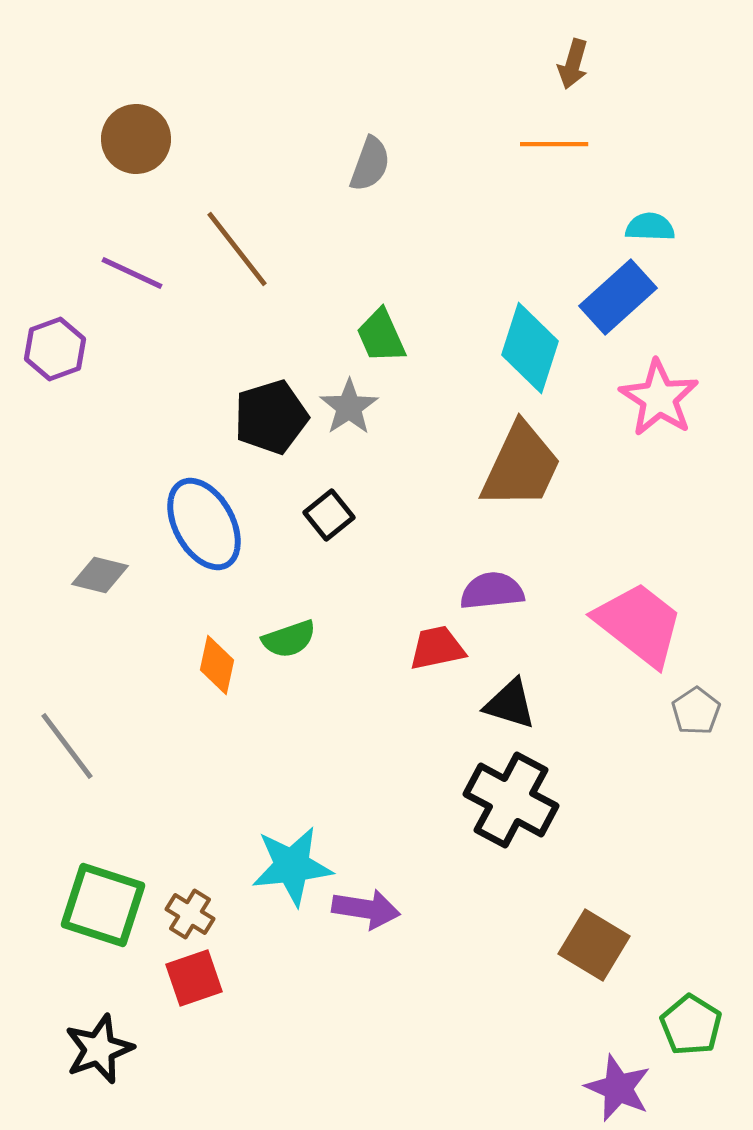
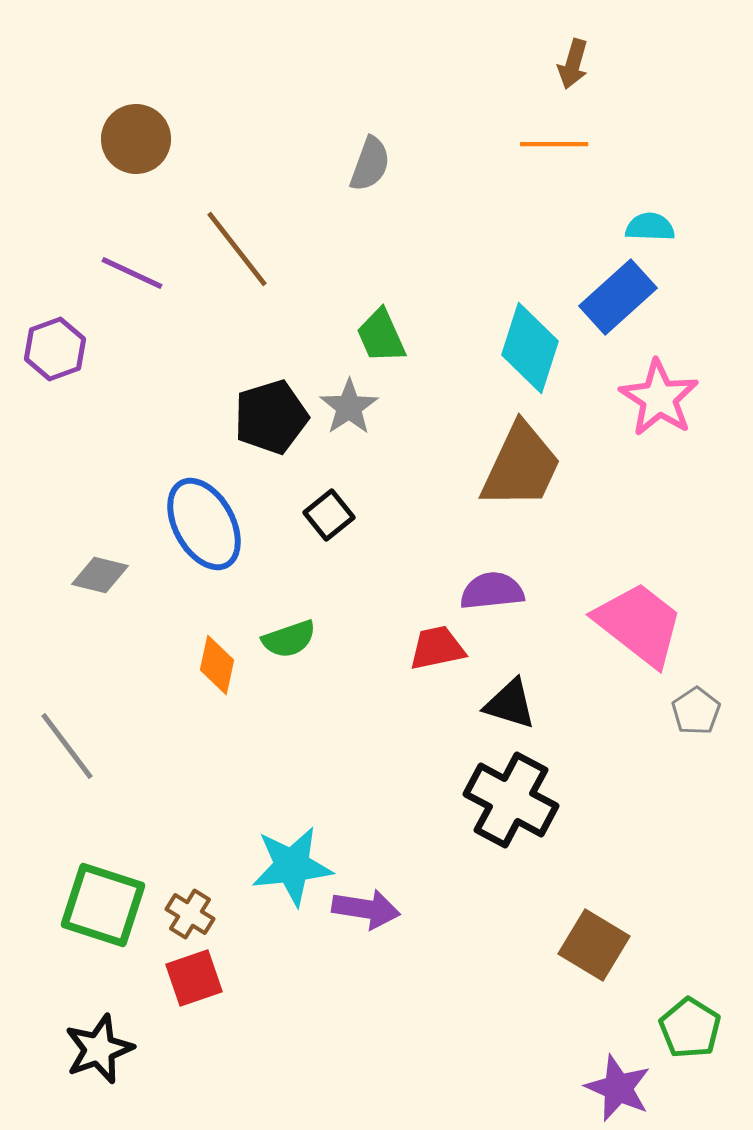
green pentagon: moved 1 px left, 3 px down
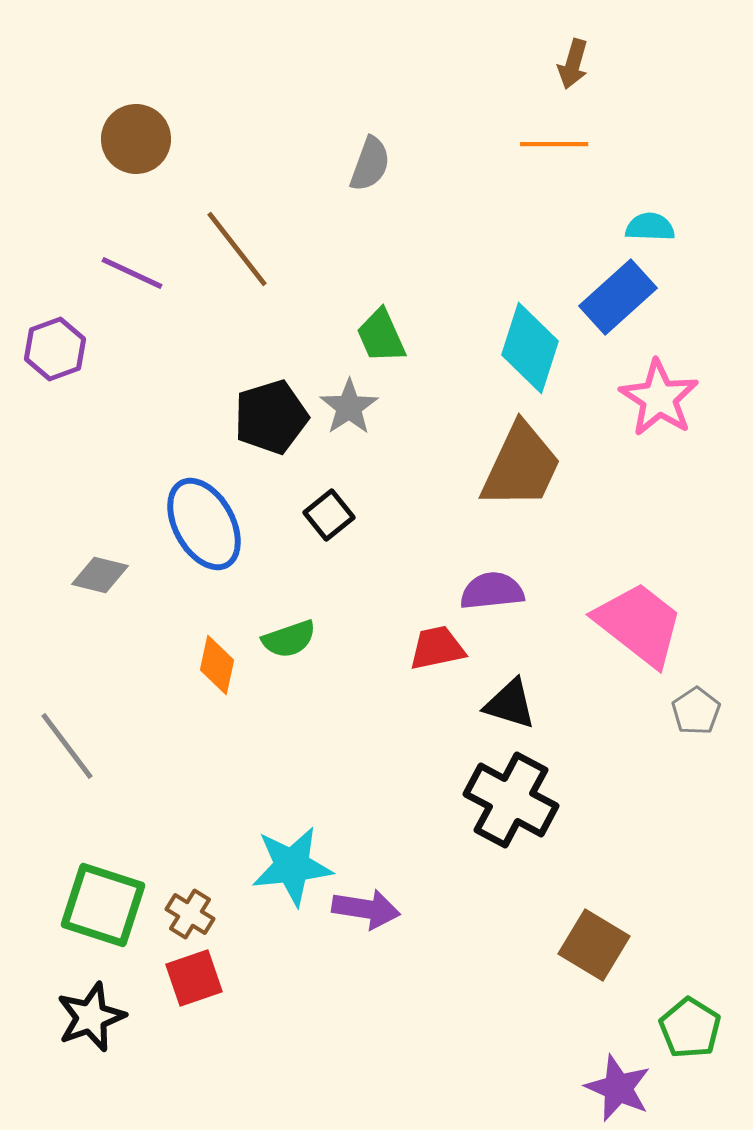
black star: moved 8 px left, 32 px up
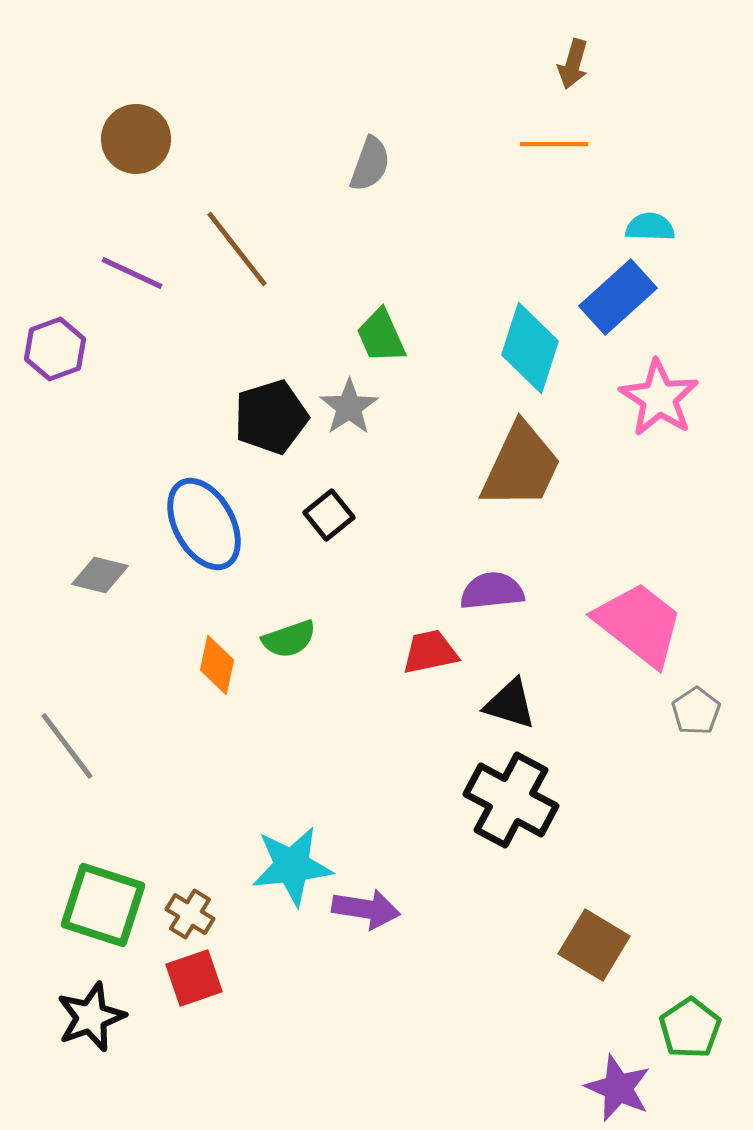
red trapezoid: moved 7 px left, 4 px down
green pentagon: rotated 6 degrees clockwise
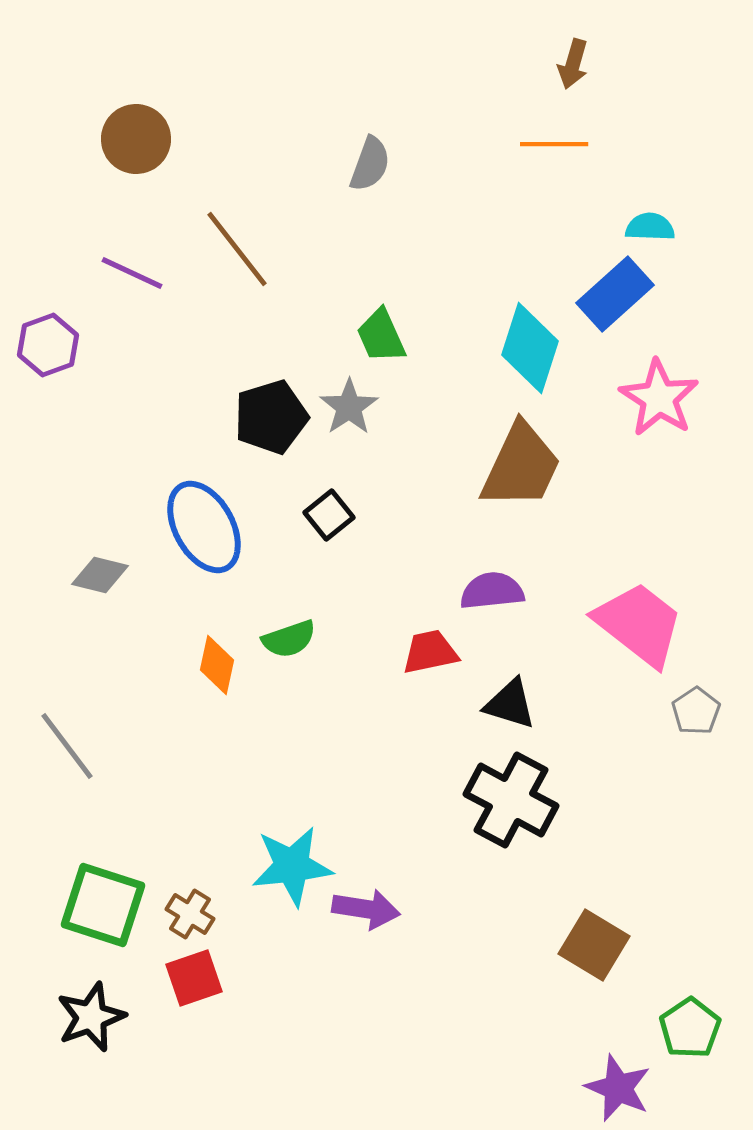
blue rectangle: moved 3 px left, 3 px up
purple hexagon: moved 7 px left, 4 px up
blue ellipse: moved 3 px down
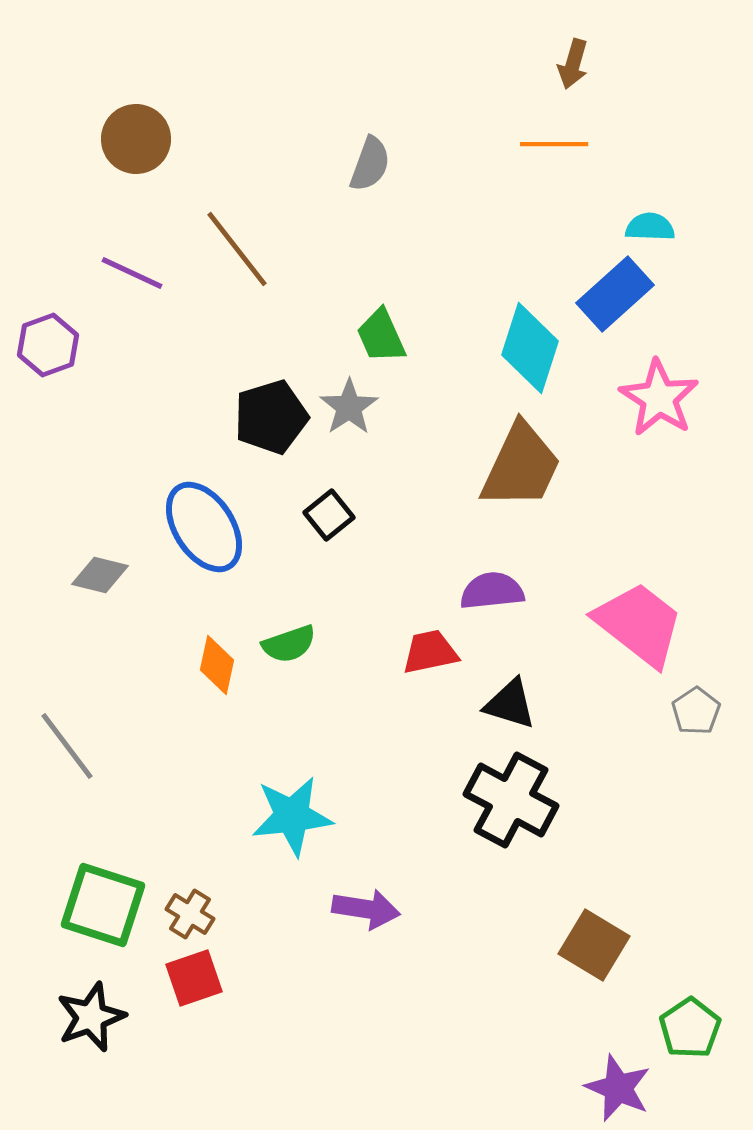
blue ellipse: rotated 4 degrees counterclockwise
green semicircle: moved 5 px down
cyan star: moved 50 px up
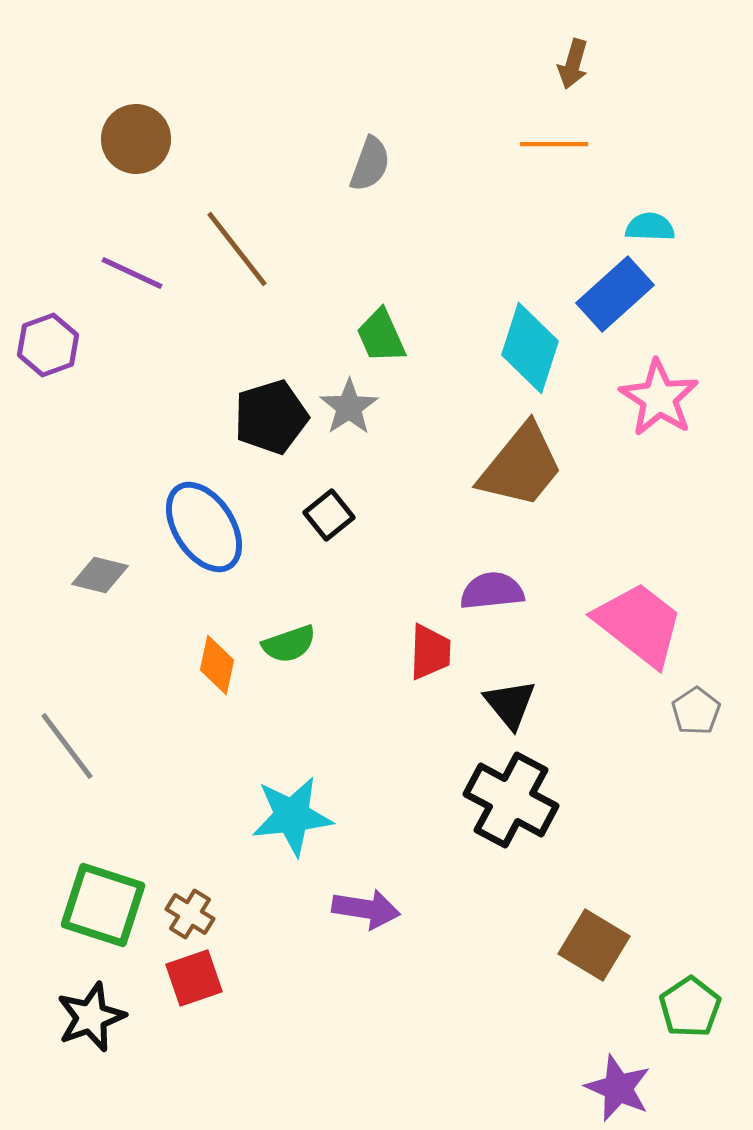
brown trapezoid: rotated 14 degrees clockwise
red trapezoid: rotated 104 degrees clockwise
black triangle: rotated 34 degrees clockwise
green pentagon: moved 21 px up
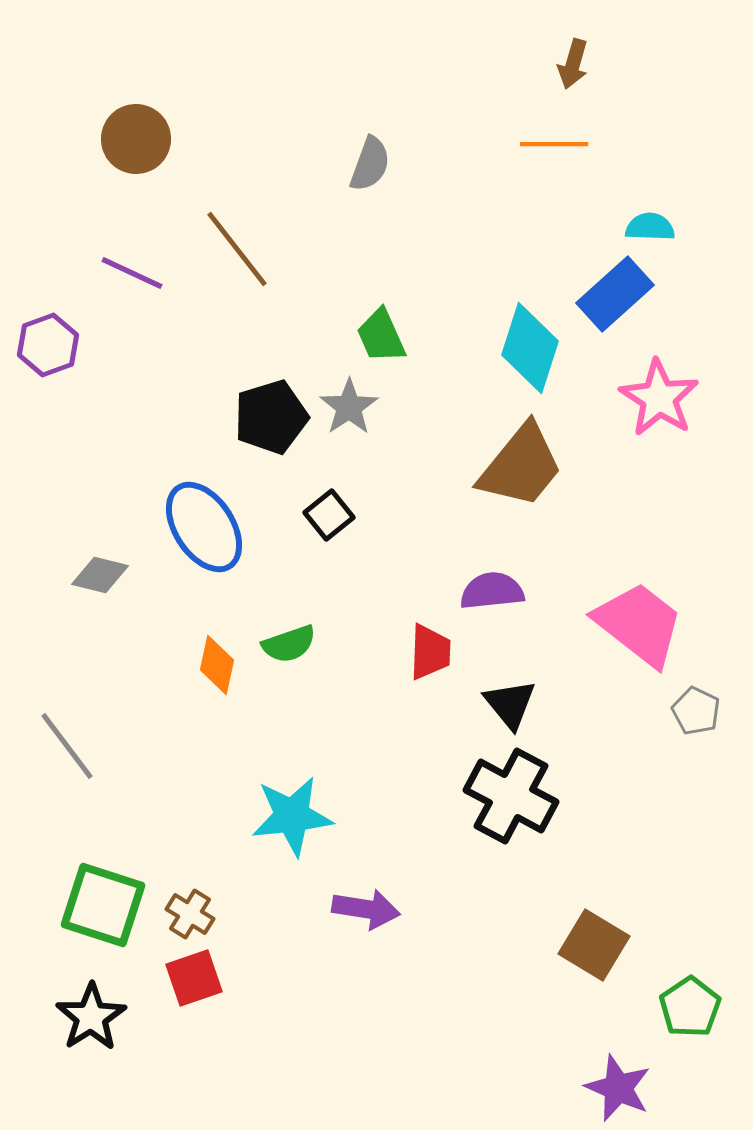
gray pentagon: rotated 12 degrees counterclockwise
black cross: moved 4 px up
black star: rotated 12 degrees counterclockwise
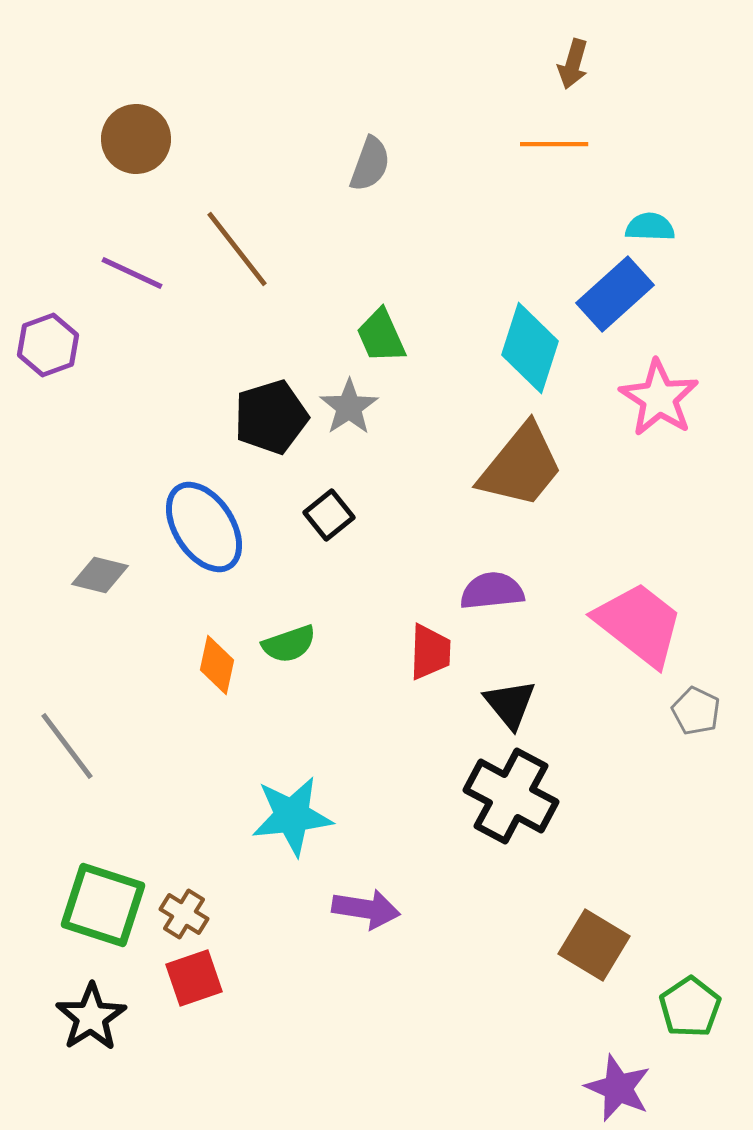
brown cross: moved 6 px left
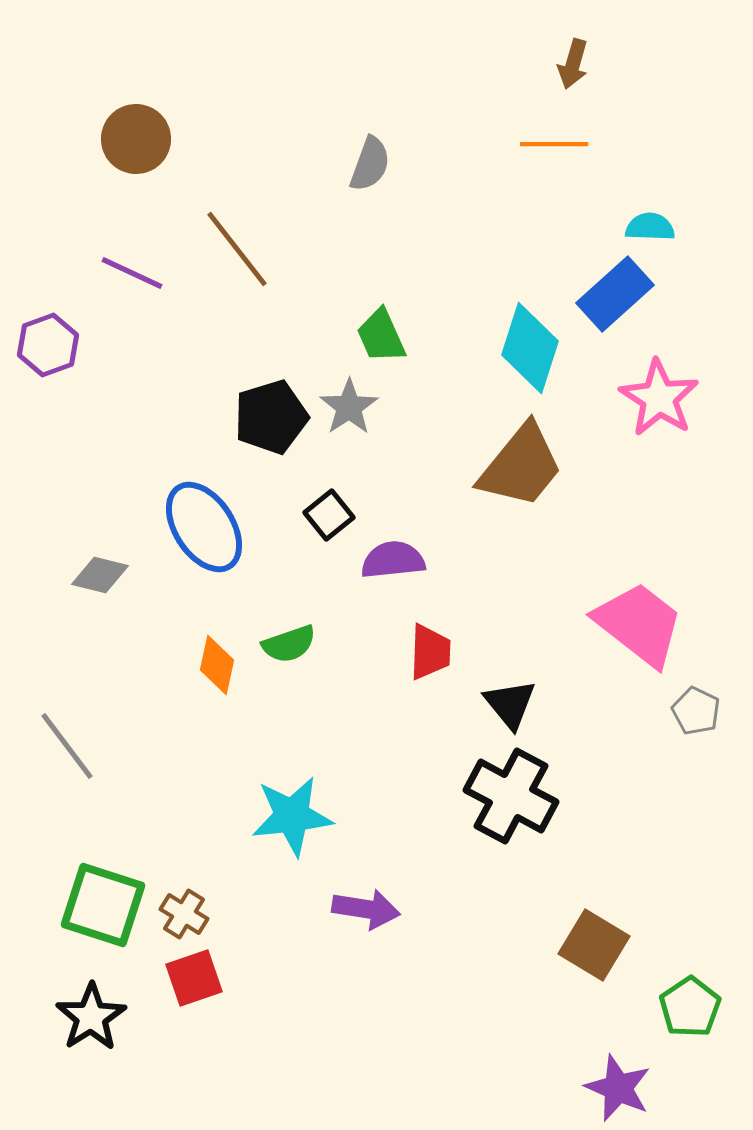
purple semicircle: moved 99 px left, 31 px up
